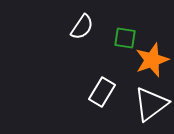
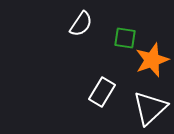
white semicircle: moved 1 px left, 3 px up
white triangle: moved 1 px left, 4 px down; rotated 6 degrees counterclockwise
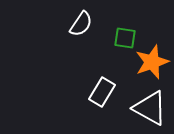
orange star: moved 2 px down
white triangle: rotated 48 degrees counterclockwise
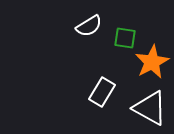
white semicircle: moved 8 px right, 2 px down; rotated 24 degrees clockwise
orange star: rotated 8 degrees counterclockwise
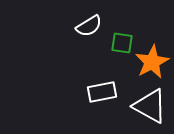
green square: moved 3 px left, 5 px down
white rectangle: rotated 48 degrees clockwise
white triangle: moved 2 px up
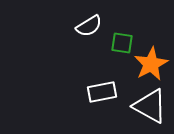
orange star: moved 1 px left, 2 px down
